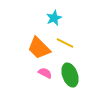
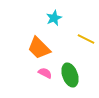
yellow line: moved 21 px right, 4 px up
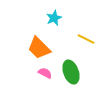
green ellipse: moved 1 px right, 3 px up
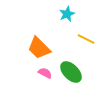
cyan star: moved 13 px right, 4 px up
green ellipse: rotated 25 degrees counterclockwise
